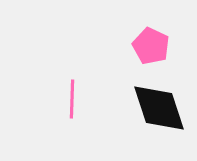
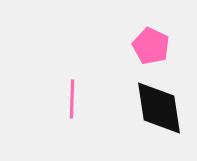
black diamond: rotated 10 degrees clockwise
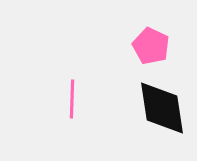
black diamond: moved 3 px right
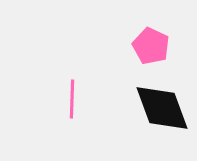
black diamond: rotated 12 degrees counterclockwise
